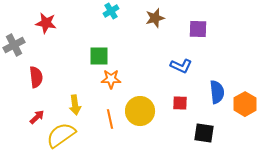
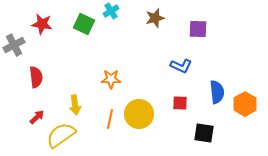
red star: moved 4 px left, 1 px down
green square: moved 15 px left, 32 px up; rotated 25 degrees clockwise
yellow circle: moved 1 px left, 3 px down
orange line: rotated 24 degrees clockwise
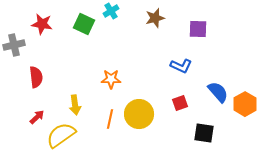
gray cross: rotated 15 degrees clockwise
blue semicircle: moved 1 px right; rotated 35 degrees counterclockwise
red square: rotated 21 degrees counterclockwise
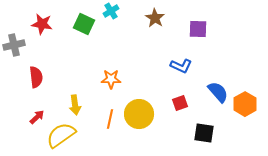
brown star: rotated 24 degrees counterclockwise
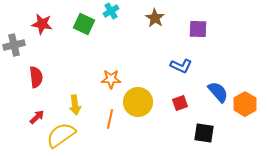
yellow circle: moved 1 px left, 12 px up
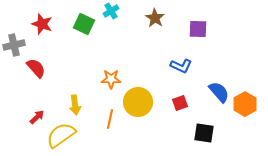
red star: rotated 10 degrees clockwise
red semicircle: moved 9 px up; rotated 35 degrees counterclockwise
blue semicircle: moved 1 px right
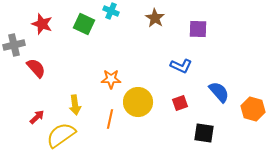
cyan cross: rotated 35 degrees counterclockwise
orange hexagon: moved 8 px right, 5 px down; rotated 15 degrees counterclockwise
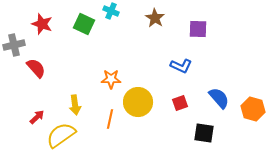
blue semicircle: moved 6 px down
